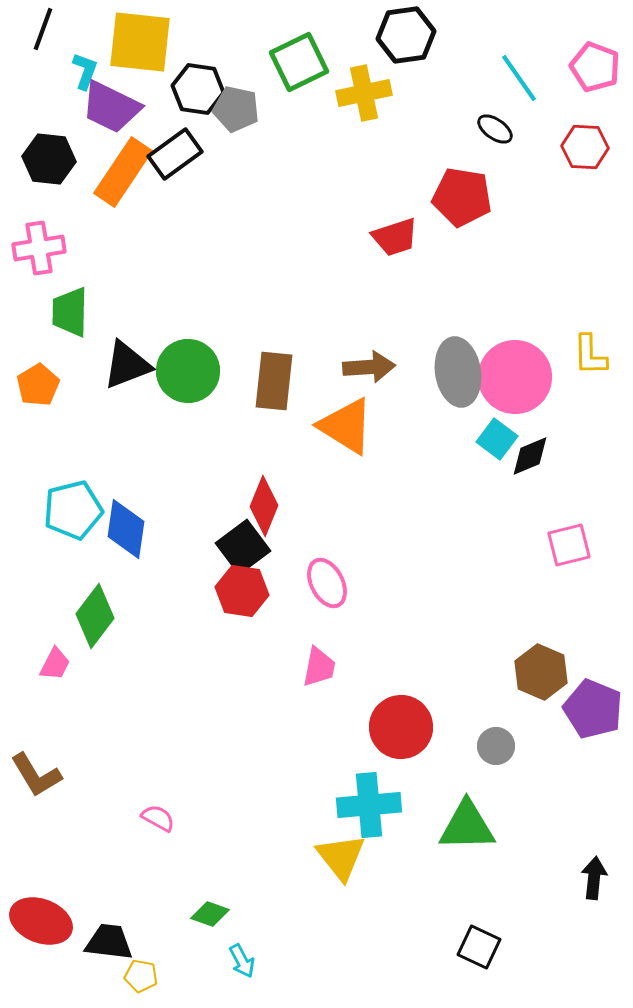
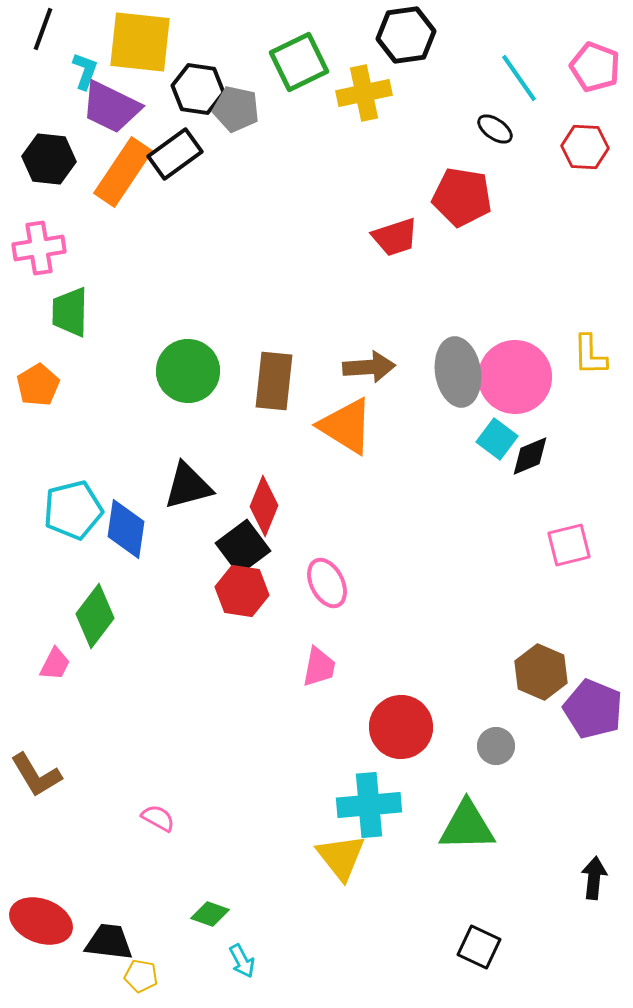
black triangle at (127, 365): moved 61 px right, 121 px down; rotated 6 degrees clockwise
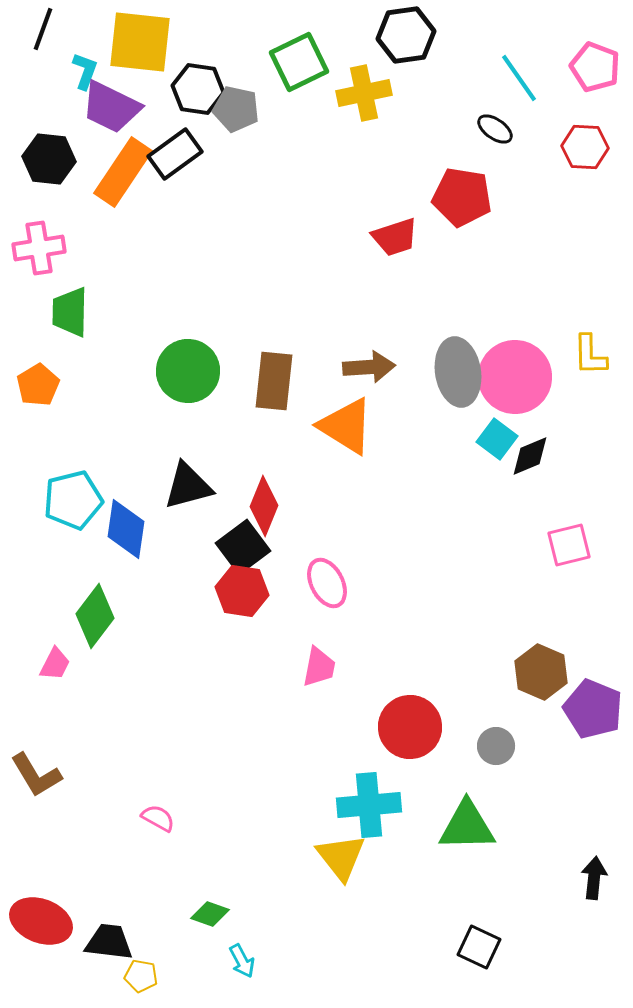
cyan pentagon at (73, 510): moved 10 px up
red circle at (401, 727): moved 9 px right
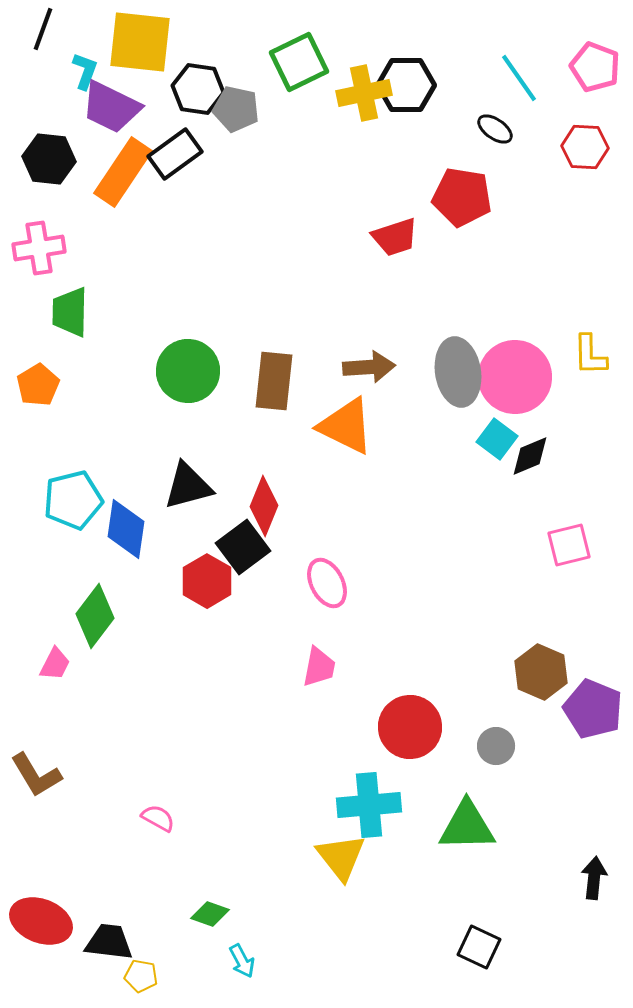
black hexagon at (406, 35): moved 50 px down; rotated 8 degrees clockwise
orange triangle at (346, 426): rotated 6 degrees counterclockwise
red hexagon at (242, 591): moved 35 px left, 10 px up; rotated 21 degrees clockwise
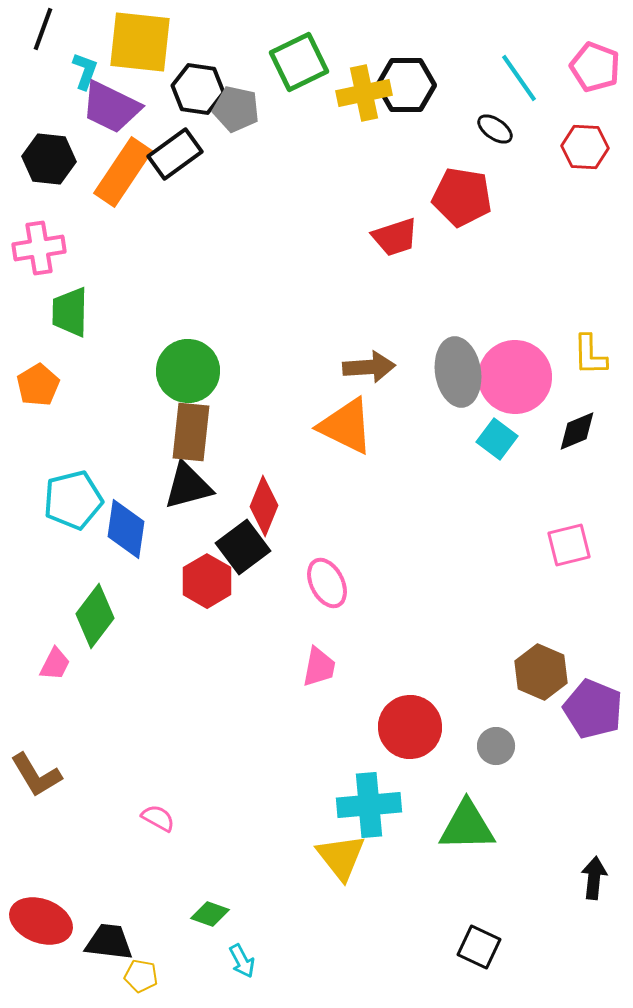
brown rectangle at (274, 381): moved 83 px left, 51 px down
black diamond at (530, 456): moved 47 px right, 25 px up
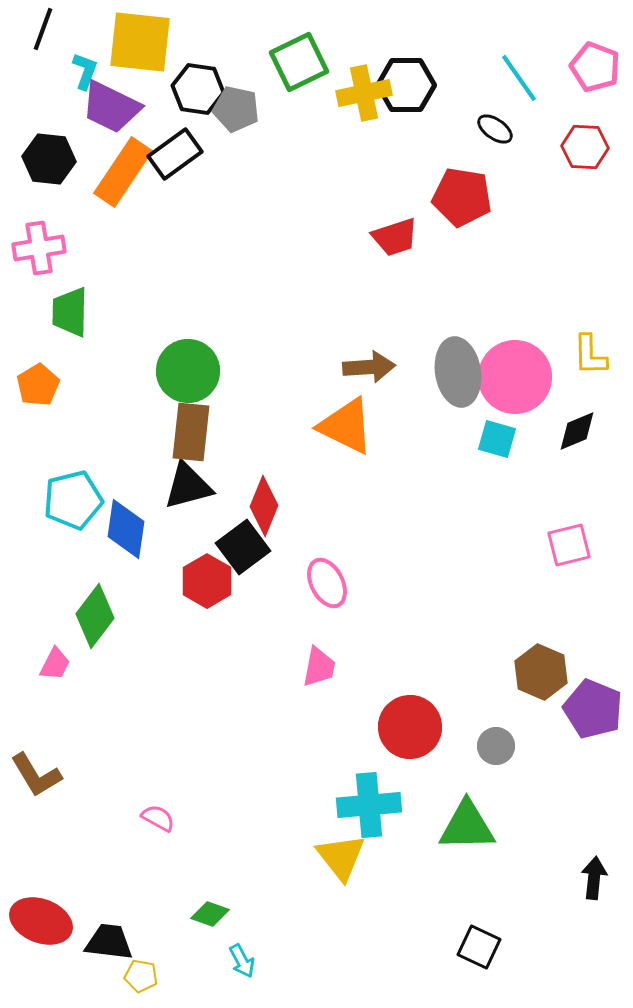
cyan square at (497, 439): rotated 21 degrees counterclockwise
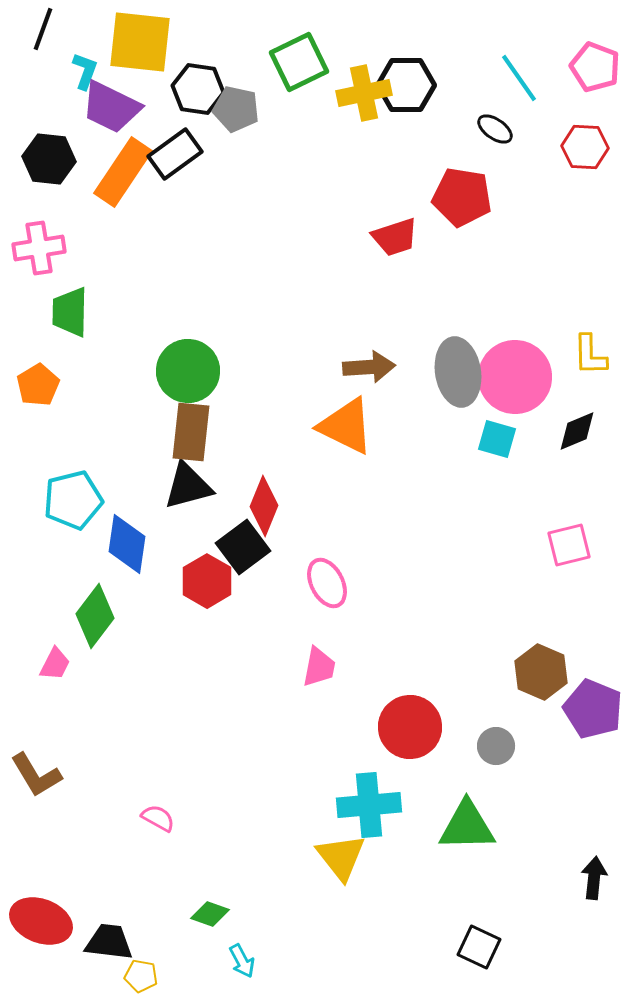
blue diamond at (126, 529): moved 1 px right, 15 px down
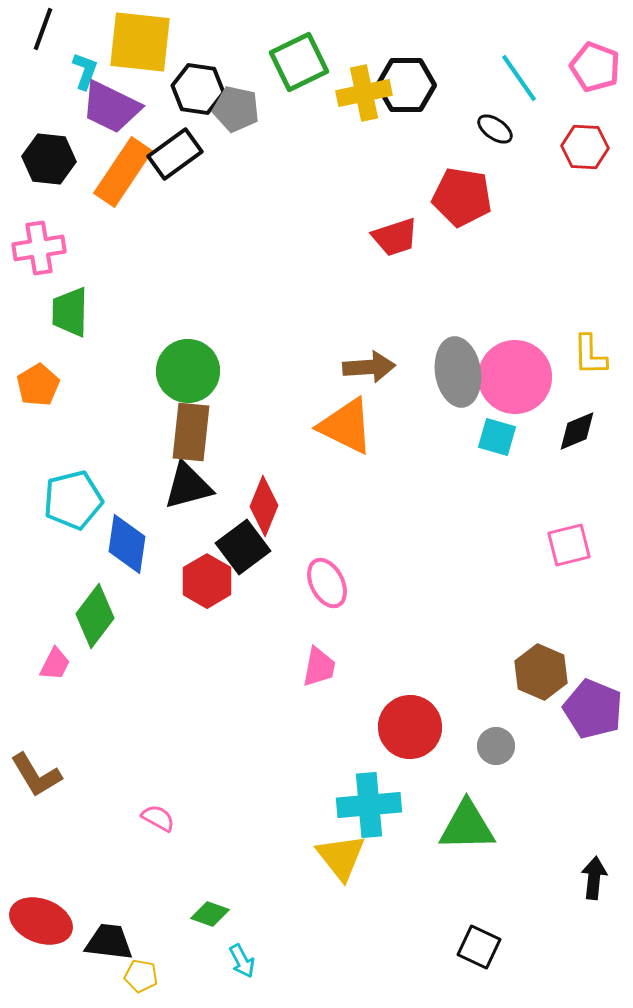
cyan square at (497, 439): moved 2 px up
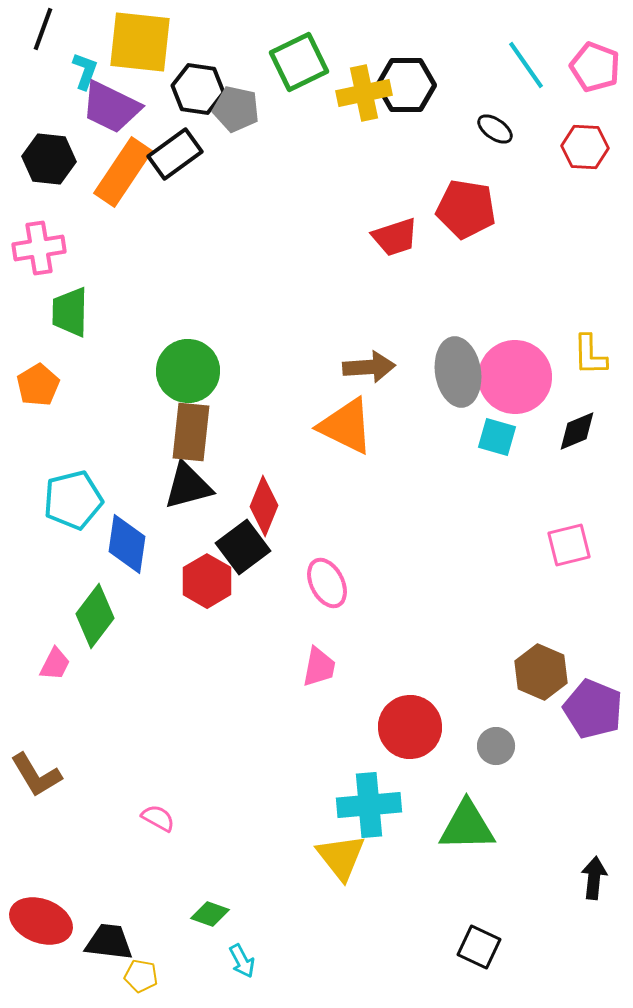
cyan line at (519, 78): moved 7 px right, 13 px up
red pentagon at (462, 197): moved 4 px right, 12 px down
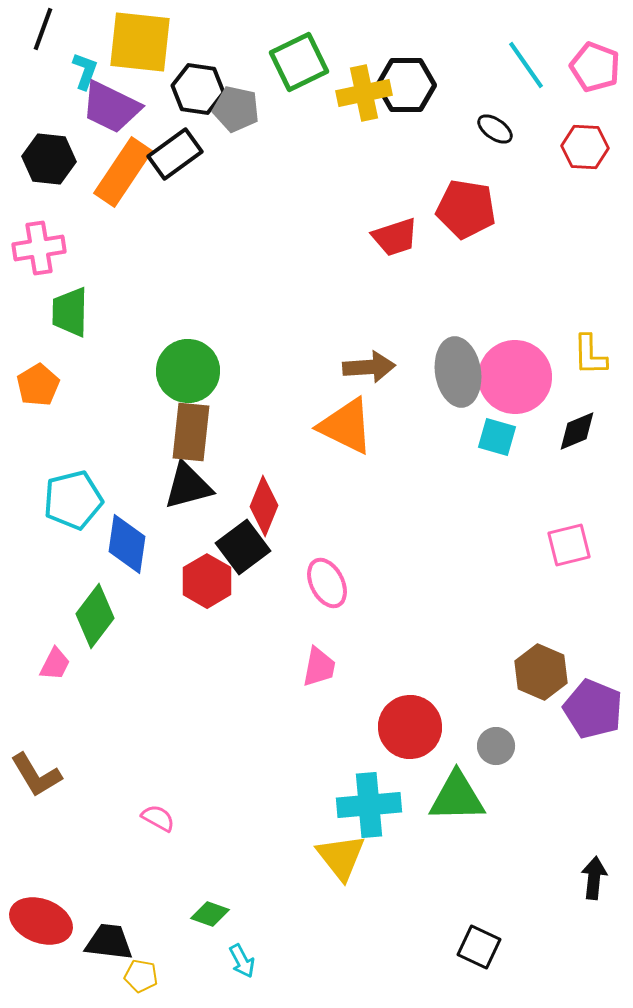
green triangle at (467, 826): moved 10 px left, 29 px up
